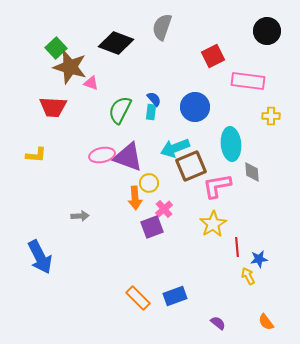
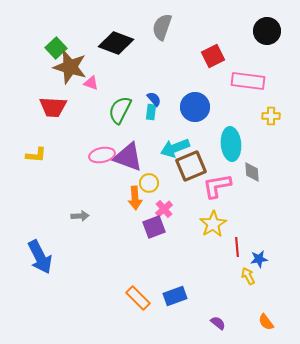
purple square: moved 2 px right
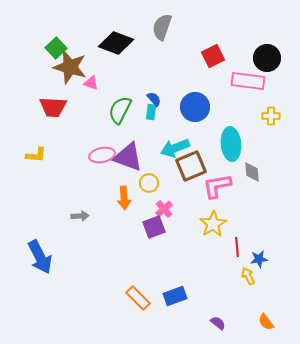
black circle: moved 27 px down
orange arrow: moved 11 px left
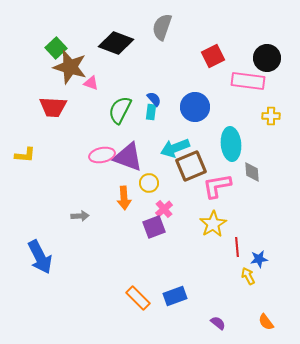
yellow L-shape: moved 11 px left
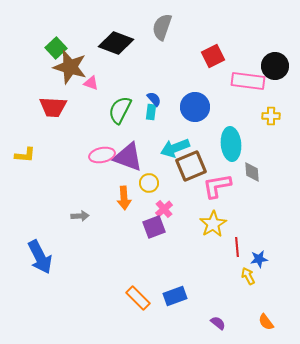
black circle: moved 8 px right, 8 px down
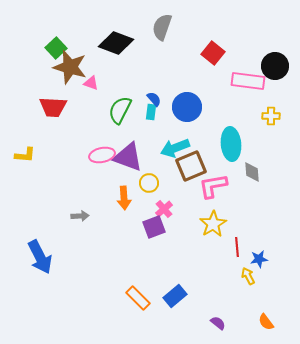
red square: moved 3 px up; rotated 25 degrees counterclockwise
blue circle: moved 8 px left
pink L-shape: moved 4 px left
blue rectangle: rotated 20 degrees counterclockwise
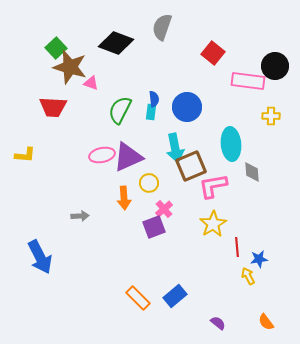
blue semicircle: rotated 35 degrees clockwise
cyan arrow: rotated 80 degrees counterclockwise
purple triangle: rotated 44 degrees counterclockwise
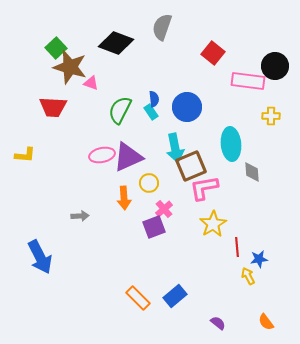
cyan rectangle: rotated 42 degrees counterclockwise
pink L-shape: moved 9 px left, 2 px down
